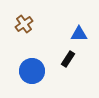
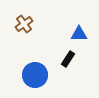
blue circle: moved 3 px right, 4 px down
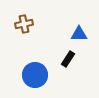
brown cross: rotated 24 degrees clockwise
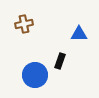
black rectangle: moved 8 px left, 2 px down; rotated 14 degrees counterclockwise
